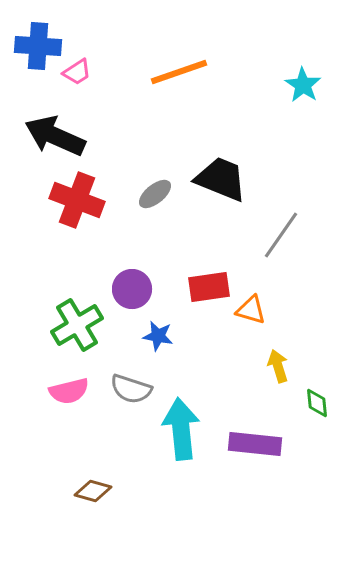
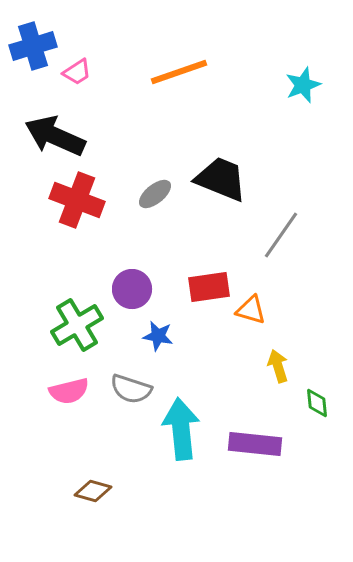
blue cross: moved 5 px left; rotated 21 degrees counterclockwise
cyan star: rotated 18 degrees clockwise
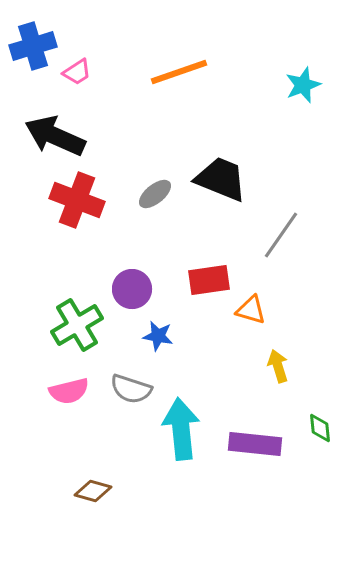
red rectangle: moved 7 px up
green diamond: moved 3 px right, 25 px down
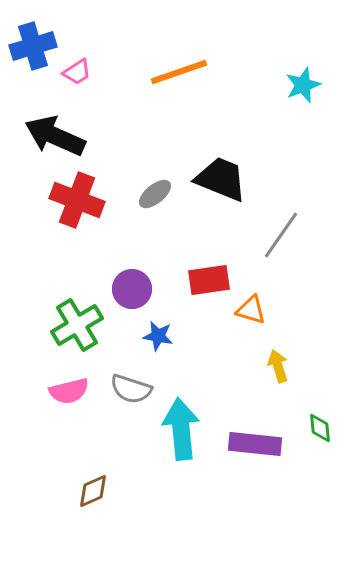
brown diamond: rotated 39 degrees counterclockwise
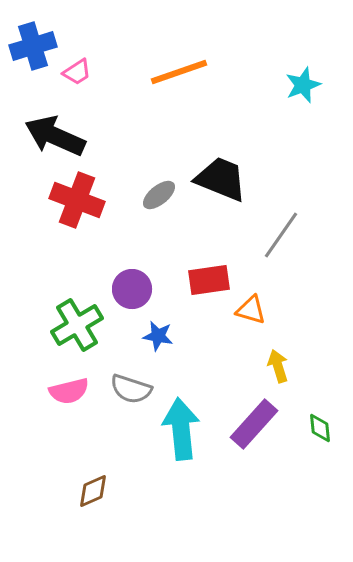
gray ellipse: moved 4 px right, 1 px down
purple rectangle: moved 1 px left, 20 px up; rotated 54 degrees counterclockwise
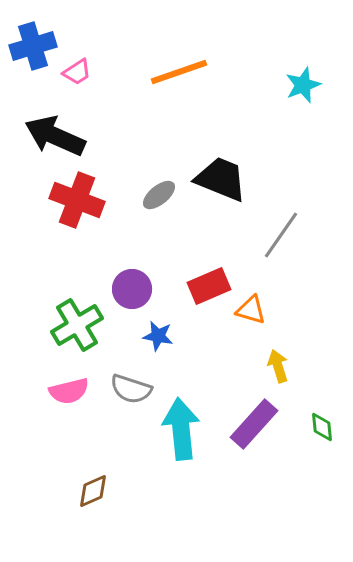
red rectangle: moved 6 px down; rotated 15 degrees counterclockwise
green diamond: moved 2 px right, 1 px up
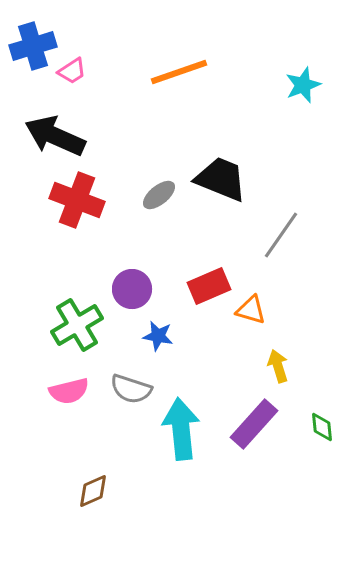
pink trapezoid: moved 5 px left, 1 px up
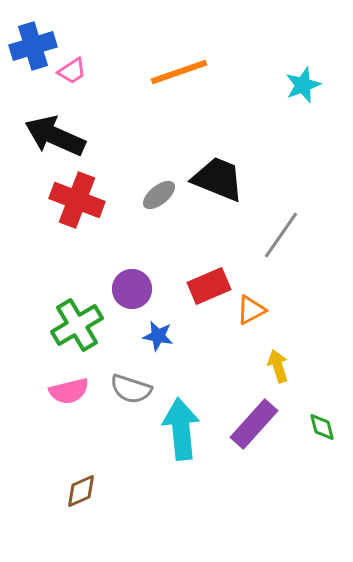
black trapezoid: moved 3 px left
orange triangle: rotated 44 degrees counterclockwise
green diamond: rotated 8 degrees counterclockwise
brown diamond: moved 12 px left
